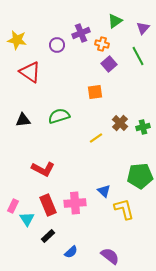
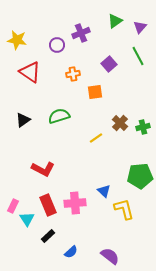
purple triangle: moved 3 px left, 1 px up
orange cross: moved 29 px left, 30 px down; rotated 24 degrees counterclockwise
black triangle: rotated 28 degrees counterclockwise
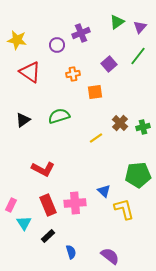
green triangle: moved 2 px right, 1 px down
green line: rotated 66 degrees clockwise
green pentagon: moved 2 px left, 1 px up
pink rectangle: moved 2 px left, 1 px up
cyan triangle: moved 3 px left, 4 px down
blue semicircle: rotated 64 degrees counterclockwise
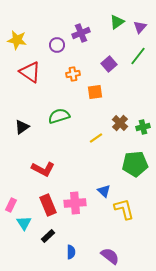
black triangle: moved 1 px left, 7 px down
green pentagon: moved 3 px left, 11 px up
blue semicircle: rotated 16 degrees clockwise
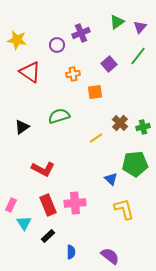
blue triangle: moved 7 px right, 12 px up
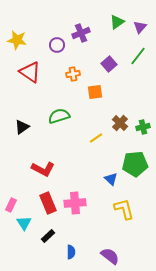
red rectangle: moved 2 px up
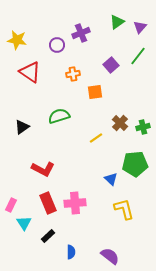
purple square: moved 2 px right, 1 px down
